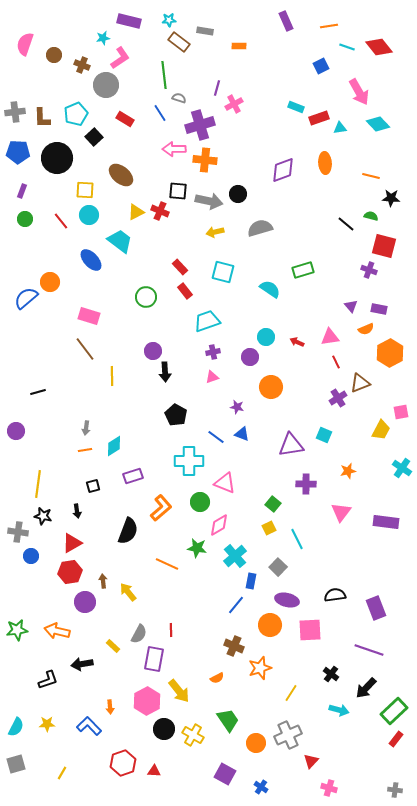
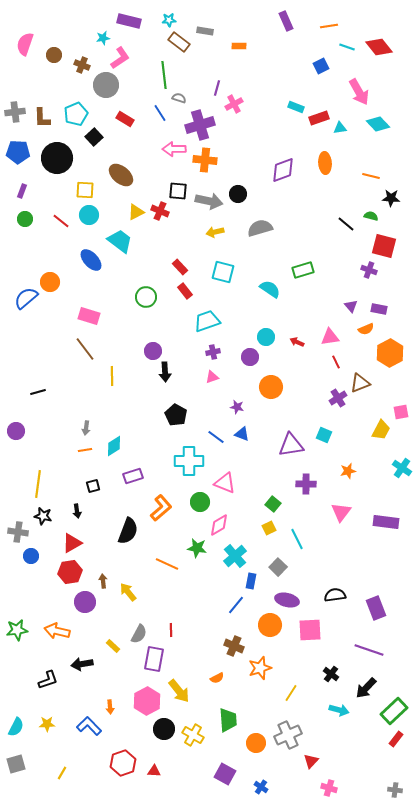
red line at (61, 221): rotated 12 degrees counterclockwise
green trapezoid at (228, 720): rotated 30 degrees clockwise
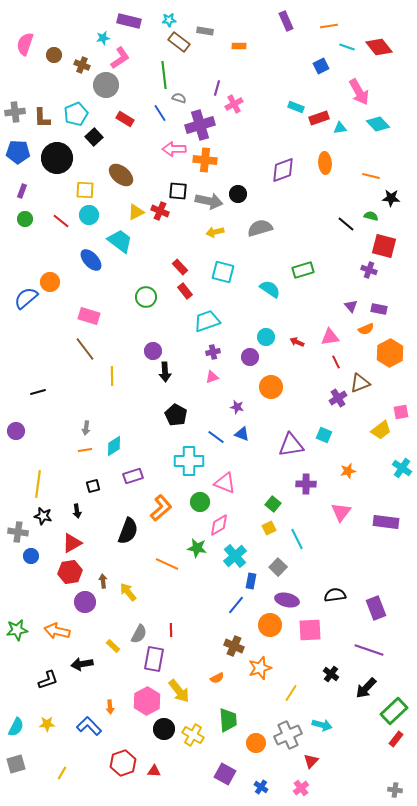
yellow trapezoid at (381, 430): rotated 25 degrees clockwise
cyan arrow at (339, 710): moved 17 px left, 15 px down
pink cross at (329, 788): moved 28 px left; rotated 35 degrees clockwise
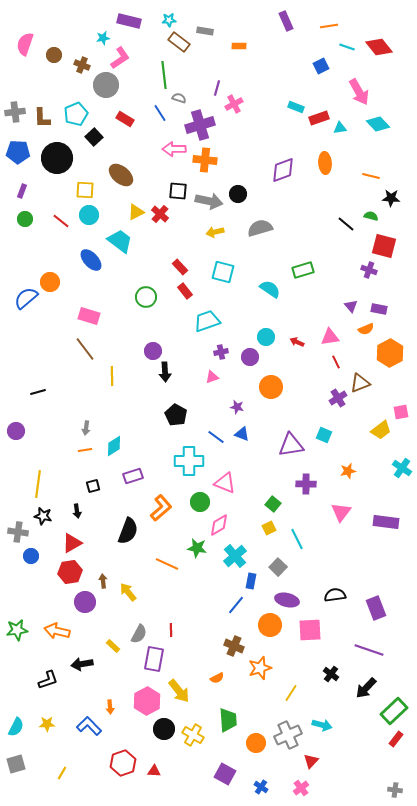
red cross at (160, 211): moved 3 px down; rotated 18 degrees clockwise
purple cross at (213, 352): moved 8 px right
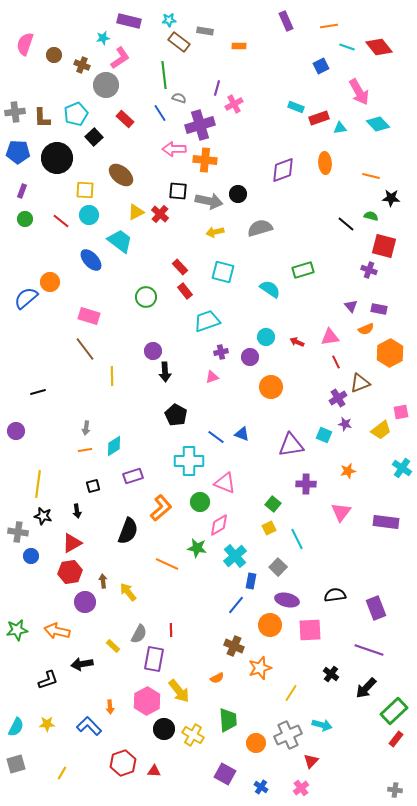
red rectangle at (125, 119): rotated 12 degrees clockwise
purple star at (237, 407): moved 108 px right, 17 px down
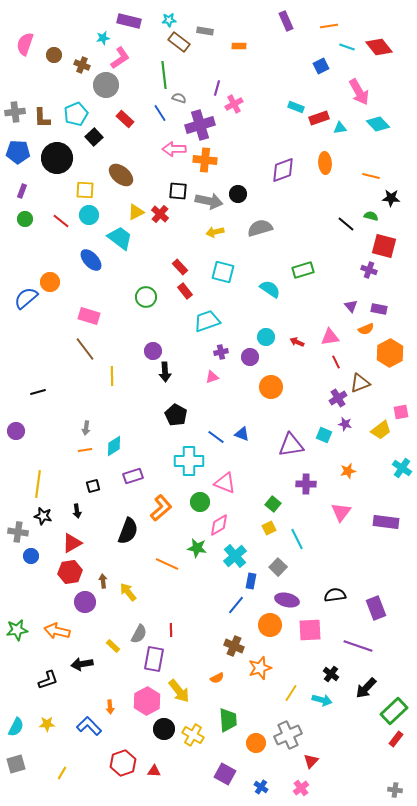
cyan trapezoid at (120, 241): moved 3 px up
purple line at (369, 650): moved 11 px left, 4 px up
cyan arrow at (322, 725): moved 25 px up
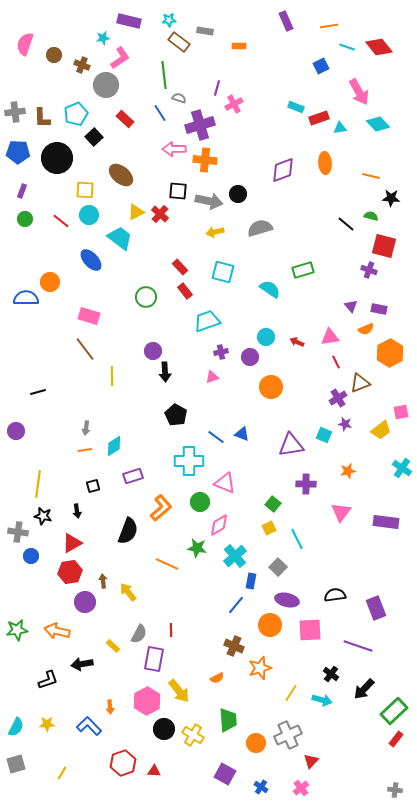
blue semicircle at (26, 298): rotated 40 degrees clockwise
black arrow at (366, 688): moved 2 px left, 1 px down
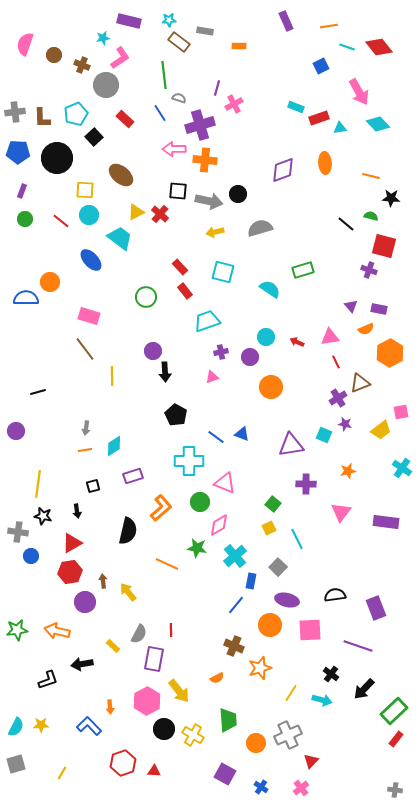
black semicircle at (128, 531): rotated 8 degrees counterclockwise
yellow star at (47, 724): moved 6 px left, 1 px down
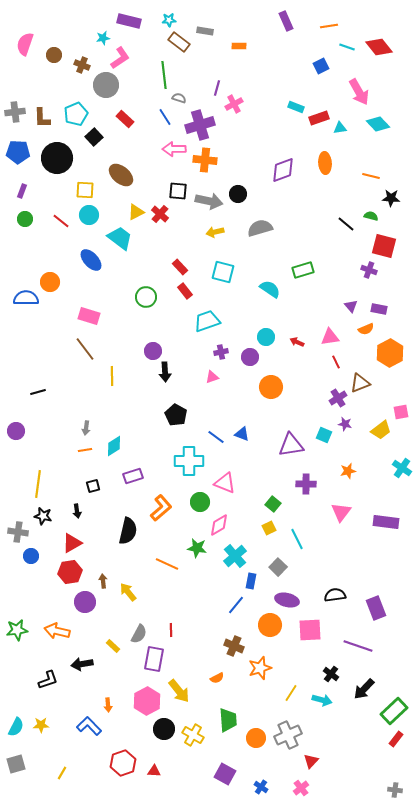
blue line at (160, 113): moved 5 px right, 4 px down
orange arrow at (110, 707): moved 2 px left, 2 px up
orange circle at (256, 743): moved 5 px up
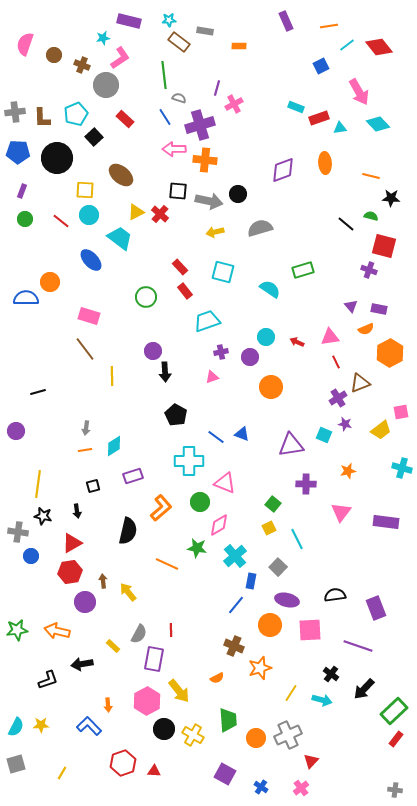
cyan line at (347, 47): moved 2 px up; rotated 56 degrees counterclockwise
cyan cross at (402, 468): rotated 18 degrees counterclockwise
